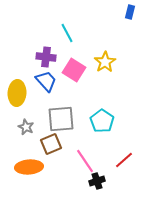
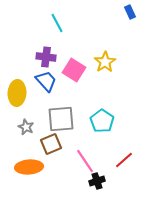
blue rectangle: rotated 40 degrees counterclockwise
cyan line: moved 10 px left, 10 px up
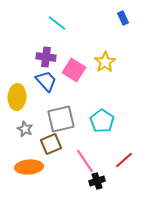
blue rectangle: moved 7 px left, 6 px down
cyan line: rotated 24 degrees counterclockwise
yellow ellipse: moved 4 px down
gray square: rotated 8 degrees counterclockwise
gray star: moved 1 px left, 2 px down
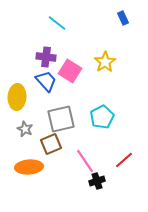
pink square: moved 4 px left, 1 px down
cyan pentagon: moved 4 px up; rotated 10 degrees clockwise
